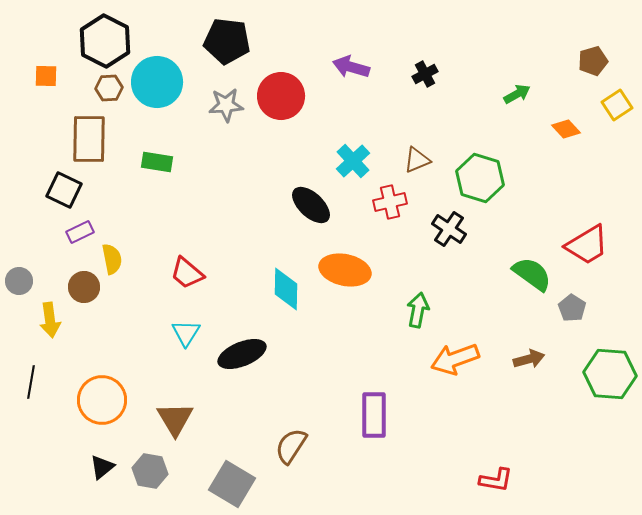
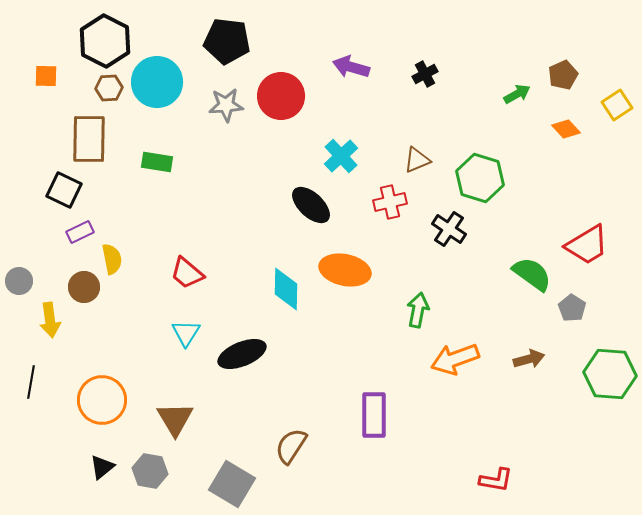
brown pentagon at (593, 61): moved 30 px left, 14 px down; rotated 8 degrees counterclockwise
cyan cross at (353, 161): moved 12 px left, 5 px up
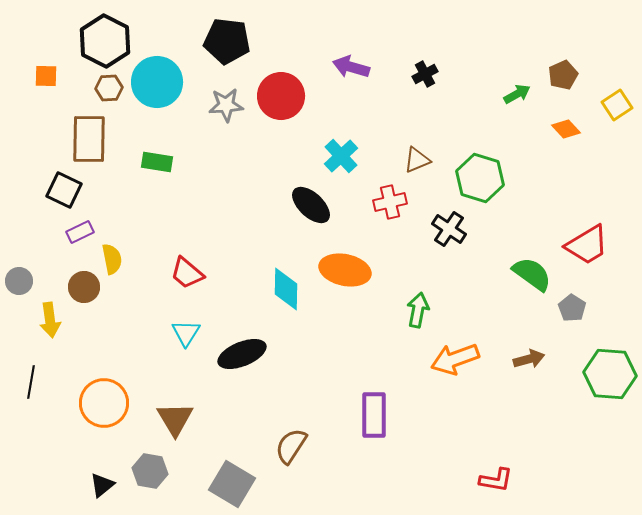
orange circle at (102, 400): moved 2 px right, 3 px down
black triangle at (102, 467): moved 18 px down
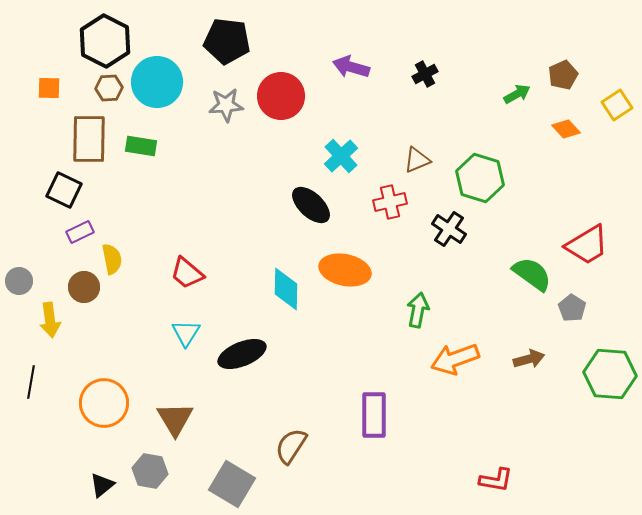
orange square at (46, 76): moved 3 px right, 12 px down
green rectangle at (157, 162): moved 16 px left, 16 px up
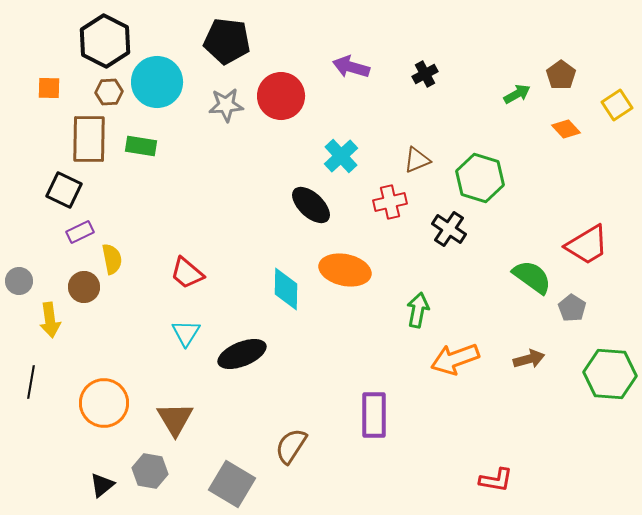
brown pentagon at (563, 75): moved 2 px left; rotated 12 degrees counterclockwise
brown hexagon at (109, 88): moved 4 px down
green semicircle at (532, 274): moved 3 px down
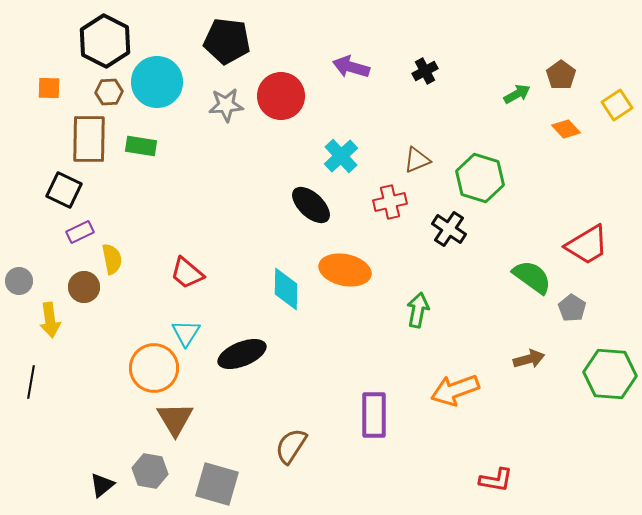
black cross at (425, 74): moved 3 px up
orange arrow at (455, 359): moved 31 px down
orange circle at (104, 403): moved 50 px right, 35 px up
gray square at (232, 484): moved 15 px left; rotated 15 degrees counterclockwise
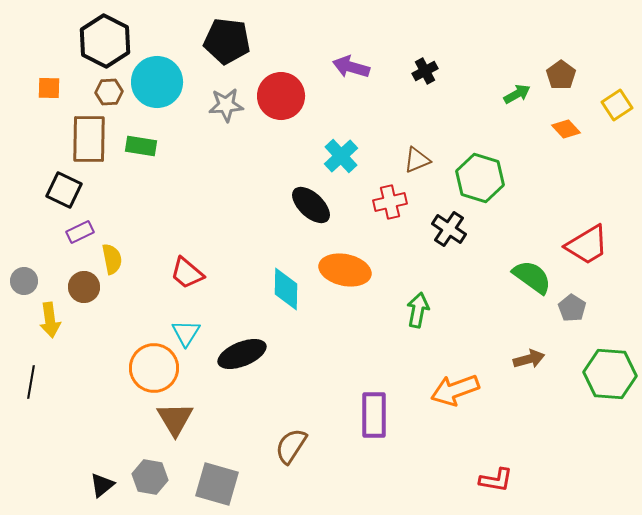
gray circle at (19, 281): moved 5 px right
gray hexagon at (150, 471): moved 6 px down
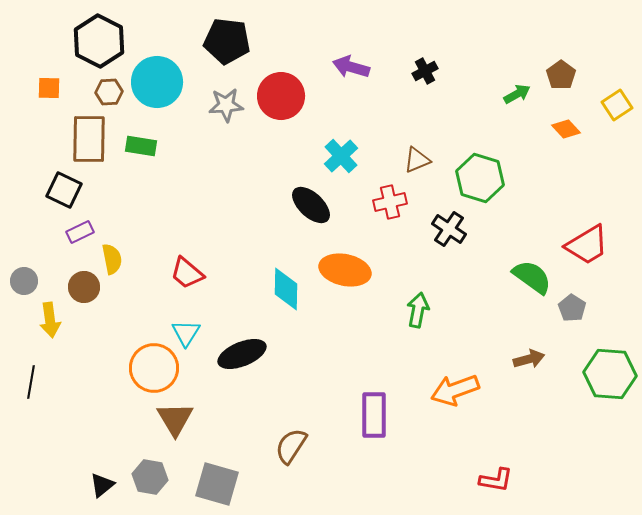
black hexagon at (105, 41): moved 6 px left
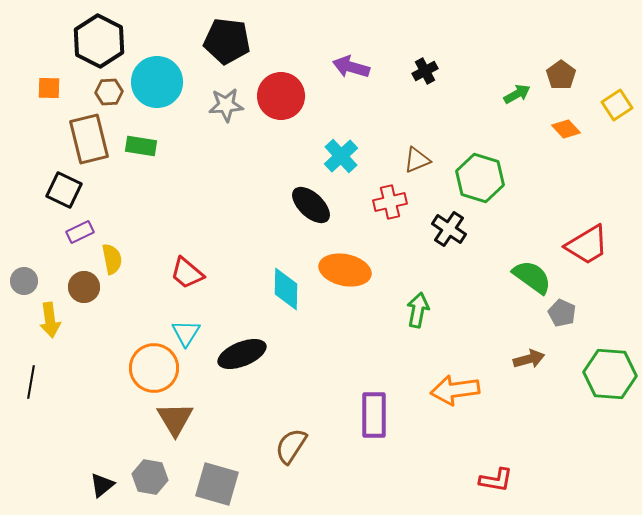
brown rectangle at (89, 139): rotated 15 degrees counterclockwise
gray pentagon at (572, 308): moved 10 px left, 5 px down; rotated 8 degrees counterclockwise
orange arrow at (455, 390): rotated 12 degrees clockwise
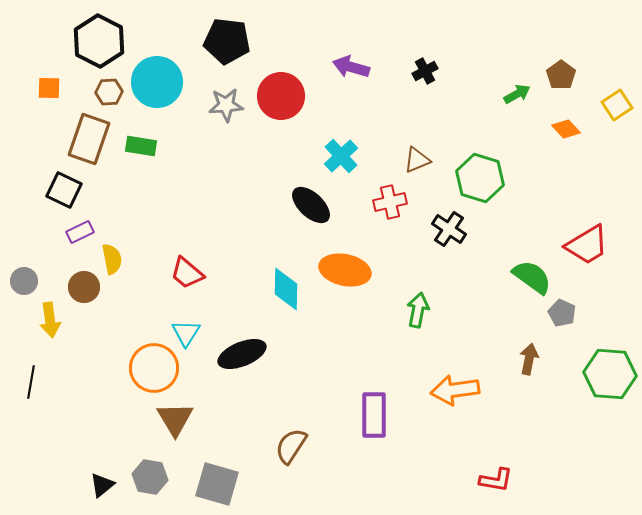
brown rectangle at (89, 139): rotated 33 degrees clockwise
brown arrow at (529, 359): rotated 64 degrees counterclockwise
